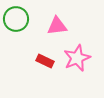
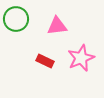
pink star: moved 4 px right
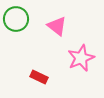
pink triangle: rotated 45 degrees clockwise
red rectangle: moved 6 px left, 16 px down
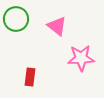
pink star: rotated 20 degrees clockwise
red rectangle: moved 9 px left; rotated 72 degrees clockwise
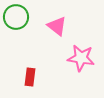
green circle: moved 2 px up
pink star: rotated 12 degrees clockwise
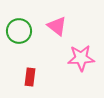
green circle: moved 3 px right, 14 px down
pink star: rotated 12 degrees counterclockwise
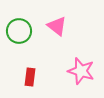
pink star: moved 13 px down; rotated 20 degrees clockwise
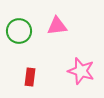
pink triangle: rotated 45 degrees counterclockwise
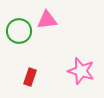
pink triangle: moved 10 px left, 6 px up
red rectangle: rotated 12 degrees clockwise
